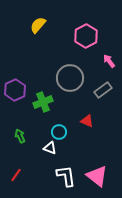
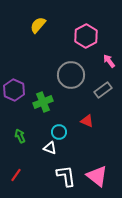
gray circle: moved 1 px right, 3 px up
purple hexagon: moved 1 px left; rotated 10 degrees counterclockwise
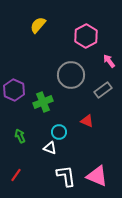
pink triangle: rotated 15 degrees counterclockwise
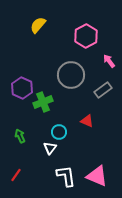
purple hexagon: moved 8 px right, 2 px up
white triangle: rotated 48 degrees clockwise
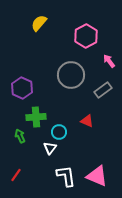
yellow semicircle: moved 1 px right, 2 px up
green cross: moved 7 px left, 15 px down; rotated 18 degrees clockwise
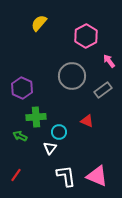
gray circle: moved 1 px right, 1 px down
green arrow: rotated 40 degrees counterclockwise
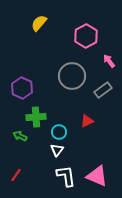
red triangle: rotated 48 degrees counterclockwise
white triangle: moved 7 px right, 2 px down
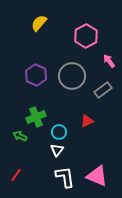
purple hexagon: moved 14 px right, 13 px up
green cross: rotated 18 degrees counterclockwise
white L-shape: moved 1 px left, 1 px down
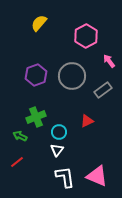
purple hexagon: rotated 15 degrees clockwise
red line: moved 1 px right, 13 px up; rotated 16 degrees clockwise
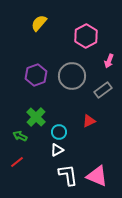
pink arrow: rotated 120 degrees counterclockwise
green cross: rotated 24 degrees counterclockwise
red triangle: moved 2 px right
white triangle: rotated 24 degrees clockwise
white L-shape: moved 3 px right, 2 px up
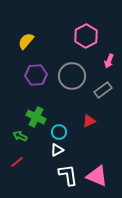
yellow semicircle: moved 13 px left, 18 px down
purple hexagon: rotated 15 degrees clockwise
green cross: rotated 18 degrees counterclockwise
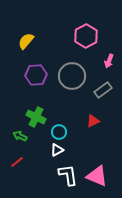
red triangle: moved 4 px right
